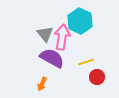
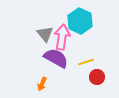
purple semicircle: moved 4 px right
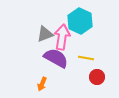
gray triangle: rotated 48 degrees clockwise
yellow line: moved 4 px up; rotated 28 degrees clockwise
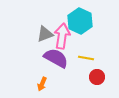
pink arrow: moved 1 px up
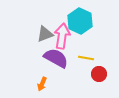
red circle: moved 2 px right, 3 px up
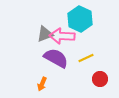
cyan hexagon: moved 2 px up
pink arrow: rotated 95 degrees counterclockwise
yellow line: rotated 35 degrees counterclockwise
red circle: moved 1 px right, 5 px down
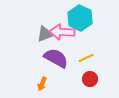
cyan hexagon: moved 1 px up
pink arrow: moved 4 px up
red circle: moved 10 px left
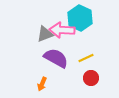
pink arrow: moved 2 px up
red circle: moved 1 px right, 1 px up
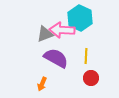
yellow line: moved 2 px up; rotated 63 degrees counterclockwise
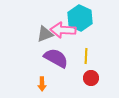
pink arrow: moved 1 px right
orange arrow: rotated 24 degrees counterclockwise
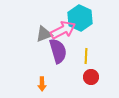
pink arrow: rotated 150 degrees clockwise
gray triangle: moved 1 px left
purple semicircle: moved 2 px right, 7 px up; rotated 45 degrees clockwise
red circle: moved 1 px up
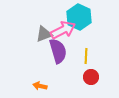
cyan hexagon: moved 1 px left, 1 px up
orange arrow: moved 2 px left, 2 px down; rotated 104 degrees clockwise
